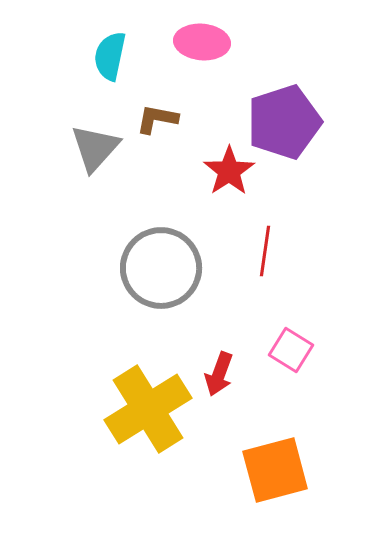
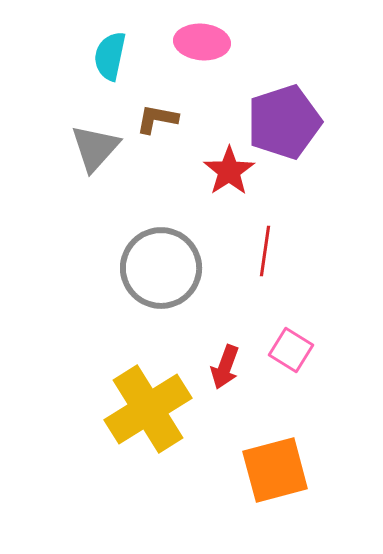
red arrow: moved 6 px right, 7 px up
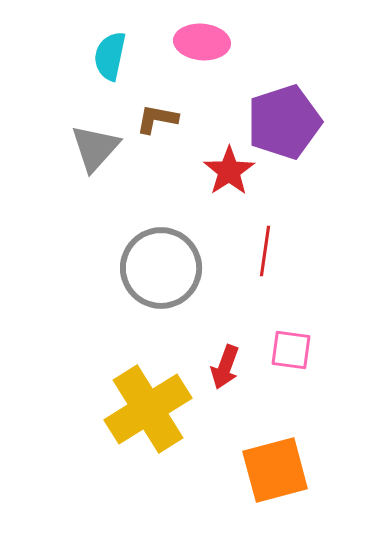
pink square: rotated 24 degrees counterclockwise
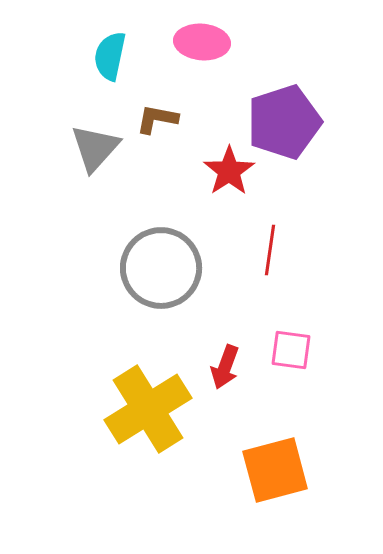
red line: moved 5 px right, 1 px up
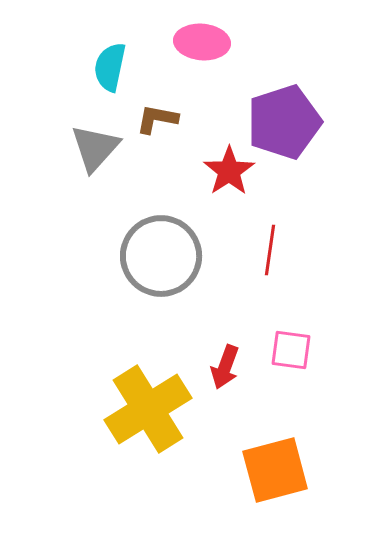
cyan semicircle: moved 11 px down
gray circle: moved 12 px up
